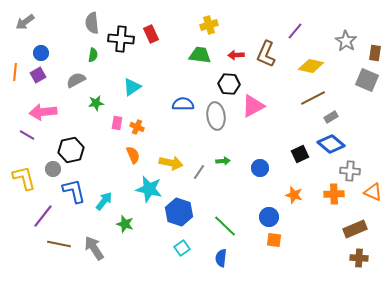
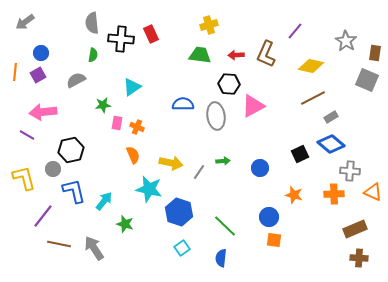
green star at (96, 103): moved 7 px right, 2 px down
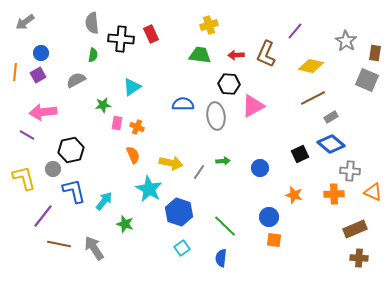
cyan star at (149, 189): rotated 16 degrees clockwise
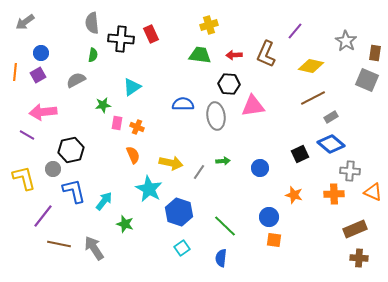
red arrow at (236, 55): moved 2 px left
pink triangle at (253, 106): rotated 20 degrees clockwise
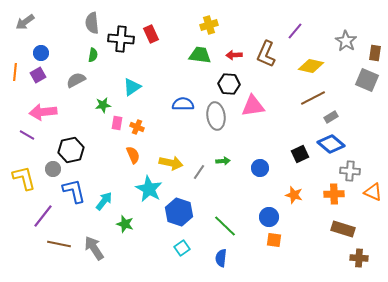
brown rectangle at (355, 229): moved 12 px left; rotated 40 degrees clockwise
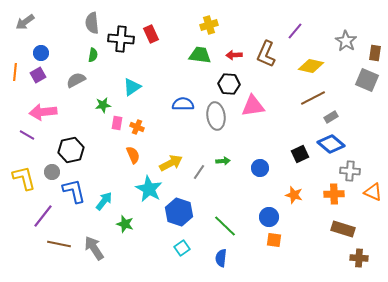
yellow arrow at (171, 163): rotated 40 degrees counterclockwise
gray circle at (53, 169): moved 1 px left, 3 px down
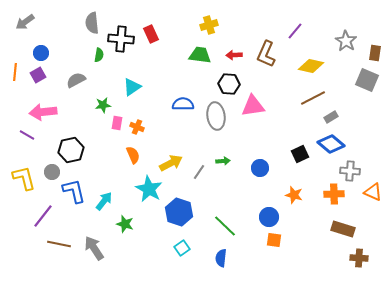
green semicircle at (93, 55): moved 6 px right
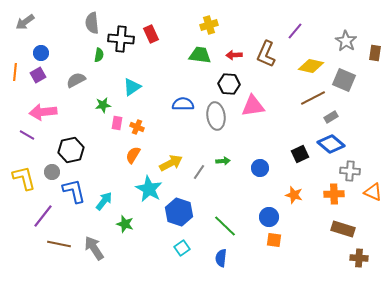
gray square at (367, 80): moved 23 px left
orange semicircle at (133, 155): rotated 126 degrees counterclockwise
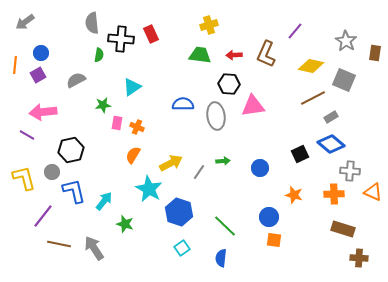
orange line at (15, 72): moved 7 px up
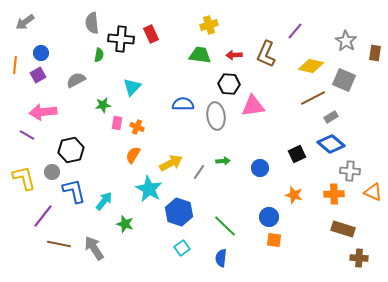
cyan triangle at (132, 87): rotated 12 degrees counterclockwise
black square at (300, 154): moved 3 px left
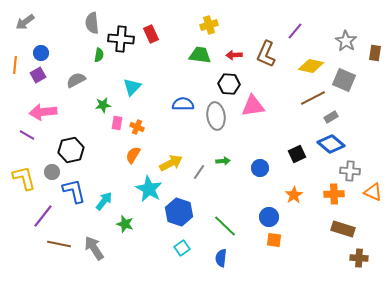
orange star at (294, 195): rotated 24 degrees clockwise
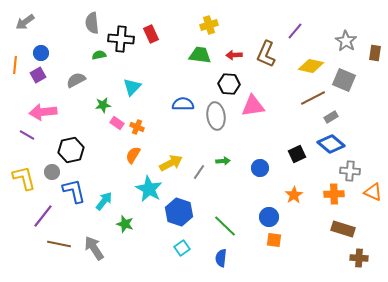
green semicircle at (99, 55): rotated 112 degrees counterclockwise
pink rectangle at (117, 123): rotated 64 degrees counterclockwise
